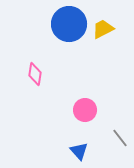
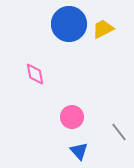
pink diamond: rotated 20 degrees counterclockwise
pink circle: moved 13 px left, 7 px down
gray line: moved 1 px left, 6 px up
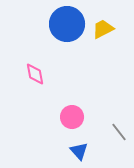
blue circle: moved 2 px left
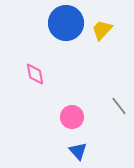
blue circle: moved 1 px left, 1 px up
yellow trapezoid: moved 1 px left, 1 px down; rotated 20 degrees counterclockwise
gray line: moved 26 px up
blue triangle: moved 1 px left
